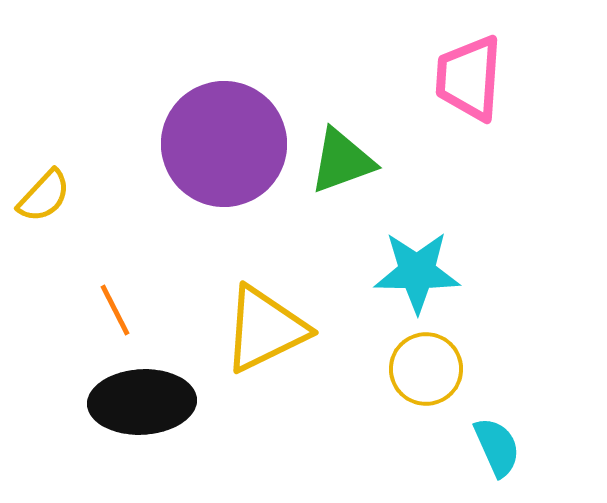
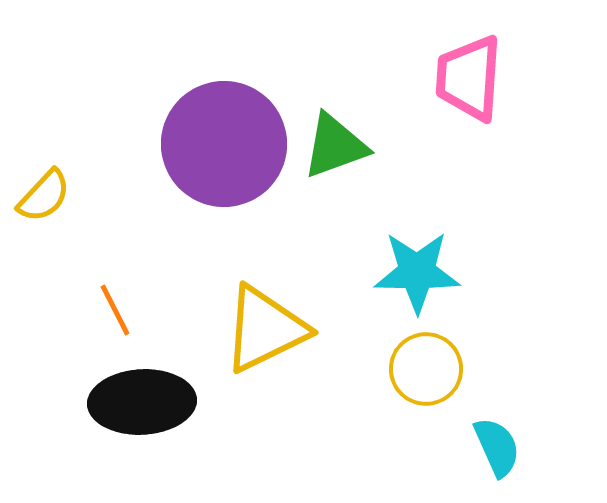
green triangle: moved 7 px left, 15 px up
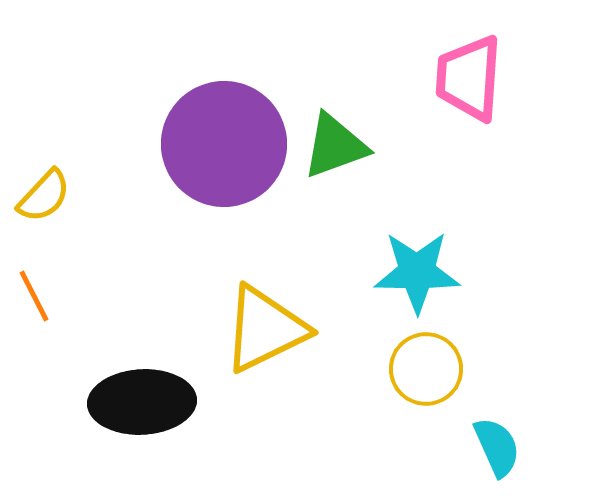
orange line: moved 81 px left, 14 px up
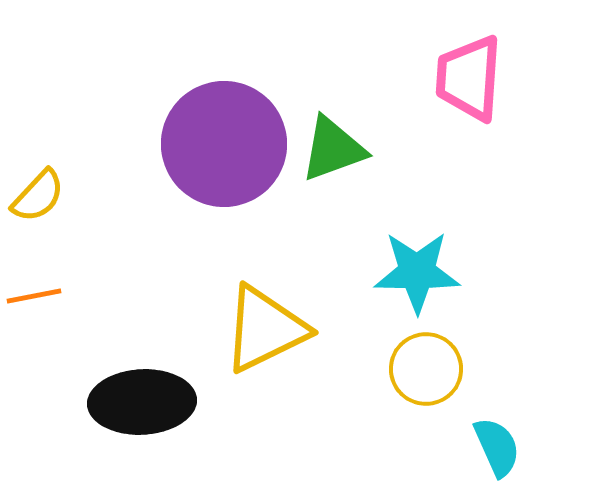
green triangle: moved 2 px left, 3 px down
yellow semicircle: moved 6 px left
orange line: rotated 74 degrees counterclockwise
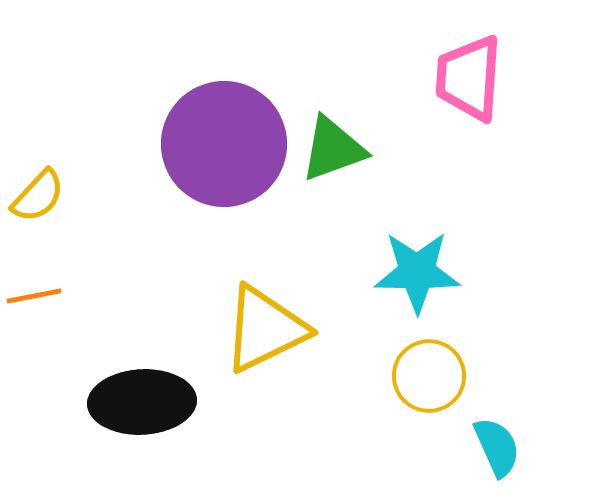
yellow circle: moved 3 px right, 7 px down
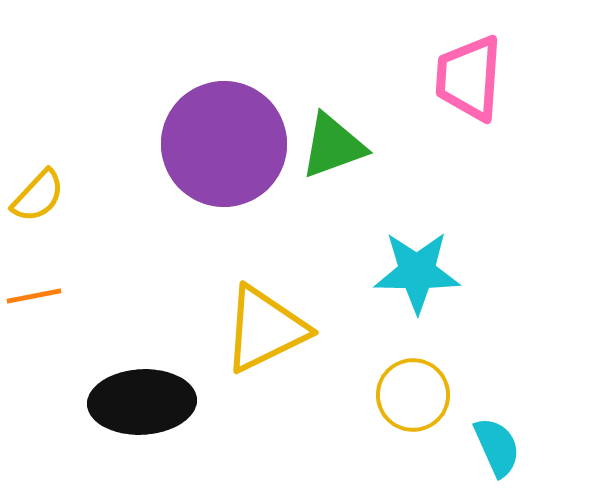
green triangle: moved 3 px up
yellow circle: moved 16 px left, 19 px down
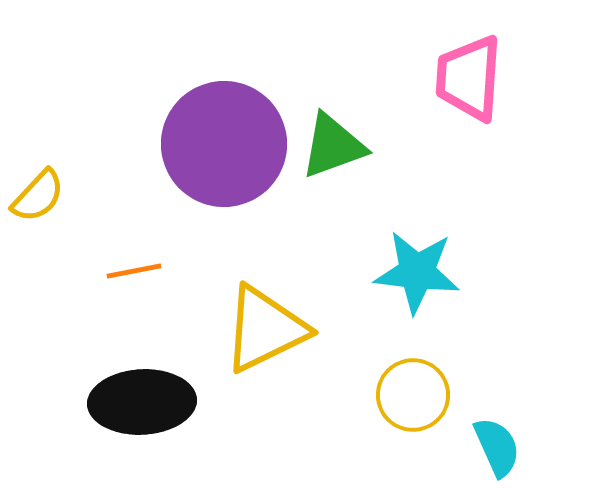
cyan star: rotated 6 degrees clockwise
orange line: moved 100 px right, 25 px up
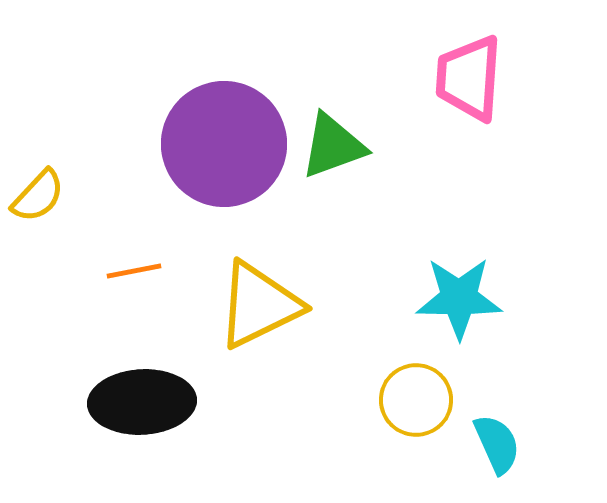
cyan star: moved 42 px right, 26 px down; rotated 6 degrees counterclockwise
yellow triangle: moved 6 px left, 24 px up
yellow circle: moved 3 px right, 5 px down
cyan semicircle: moved 3 px up
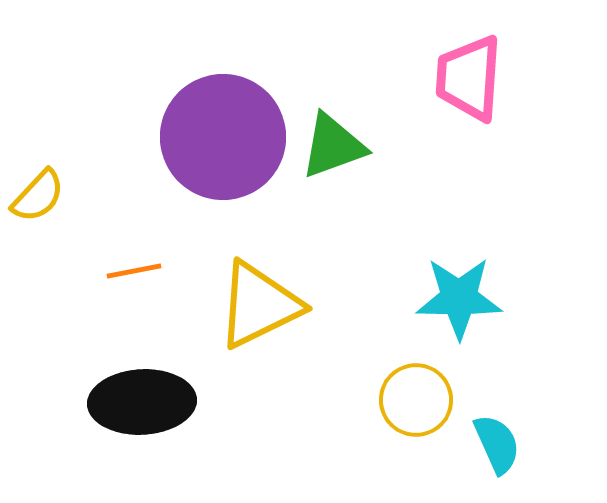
purple circle: moved 1 px left, 7 px up
